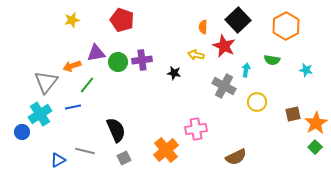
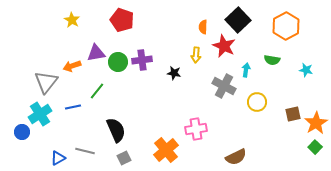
yellow star: rotated 28 degrees counterclockwise
yellow arrow: rotated 98 degrees counterclockwise
green line: moved 10 px right, 6 px down
blue triangle: moved 2 px up
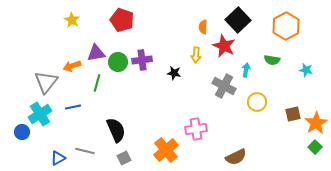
green line: moved 8 px up; rotated 24 degrees counterclockwise
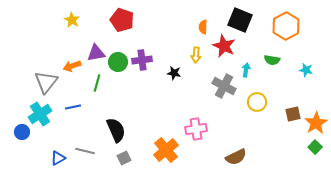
black square: moved 2 px right; rotated 25 degrees counterclockwise
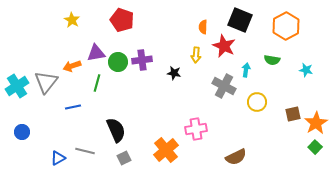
cyan cross: moved 23 px left, 28 px up
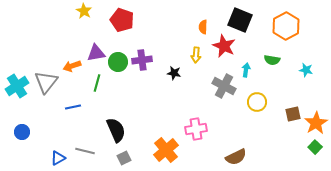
yellow star: moved 12 px right, 9 px up
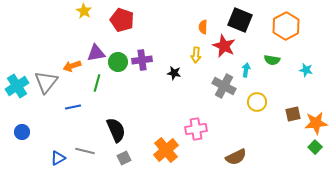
orange star: rotated 25 degrees clockwise
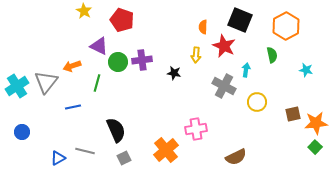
purple triangle: moved 3 px right, 7 px up; rotated 36 degrees clockwise
green semicircle: moved 5 px up; rotated 112 degrees counterclockwise
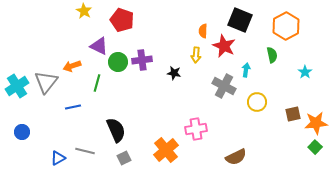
orange semicircle: moved 4 px down
cyan star: moved 1 px left, 2 px down; rotated 24 degrees clockwise
